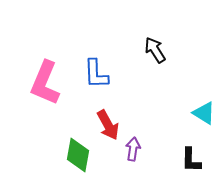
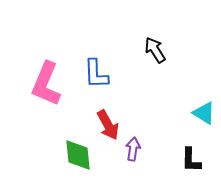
pink L-shape: moved 1 px right, 1 px down
green diamond: rotated 16 degrees counterclockwise
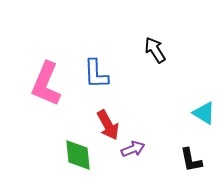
purple arrow: rotated 60 degrees clockwise
black L-shape: rotated 12 degrees counterclockwise
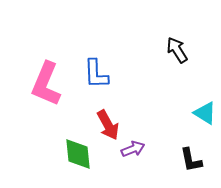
black arrow: moved 22 px right
cyan triangle: moved 1 px right
green diamond: moved 1 px up
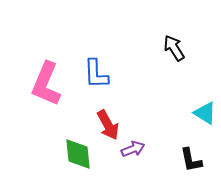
black arrow: moved 3 px left, 2 px up
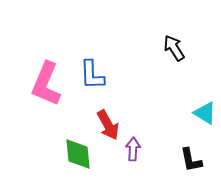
blue L-shape: moved 4 px left, 1 px down
purple arrow: rotated 65 degrees counterclockwise
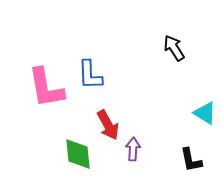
blue L-shape: moved 2 px left
pink L-shape: moved 4 px down; rotated 33 degrees counterclockwise
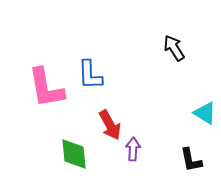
red arrow: moved 2 px right
green diamond: moved 4 px left
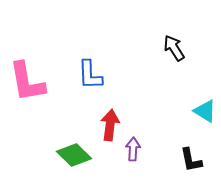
pink L-shape: moved 19 px left, 6 px up
cyan triangle: moved 2 px up
red arrow: rotated 144 degrees counterclockwise
green diamond: moved 1 px down; rotated 40 degrees counterclockwise
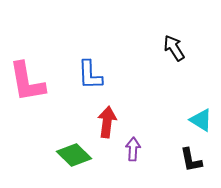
cyan triangle: moved 4 px left, 9 px down
red arrow: moved 3 px left, 3 px up
